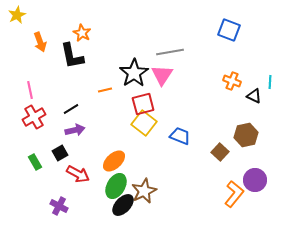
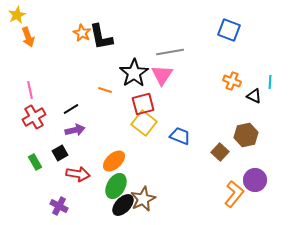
orange arrow: moved 12 px left, 5 px up
black L-shape: moved 29 px right, 19 px up
orange line: rotated 32 degrees clockwise
red arrow: rotated 20 degrees counterclockwise
brown star: moved 1 px left, 8 px down
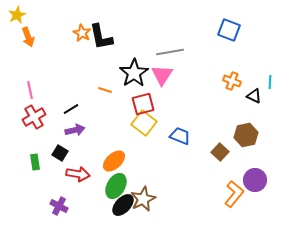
black square: rotated 28 degrees counterclockwise
green rectangle: rotated 21 degrees clockwise
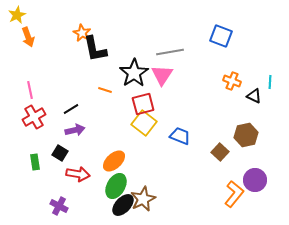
blue square: moved 8 px left, 6 px down
black L-shape: moved 6 px left, 12 px down
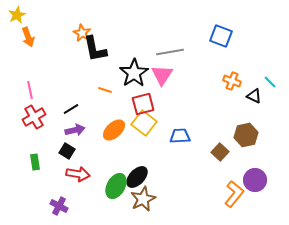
cyan line: rotated 48 degrees counterclockwise
blue trapezoid: rotated 25 degrees counterclockwise
black square: moved 7 px right, 2 px up
orange ellipse: moved 31 px up
black ellipse: moved 14 px right, 28 px up
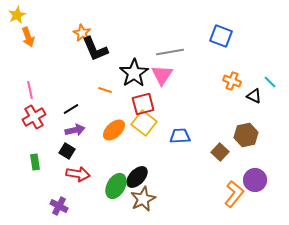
black L-shape: rotated 12 degrees counterclockwise
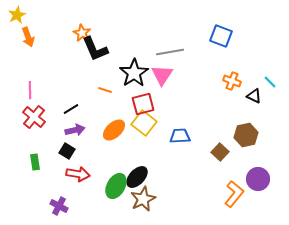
pink line: rotated 12 degrees clockwise
red cross: rotated 20 degrees counterclockwise
purple circle: moved 3 px right, 1 px up
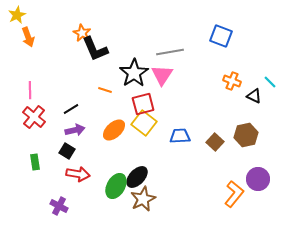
brown square: moved 5 px left, 10 px up
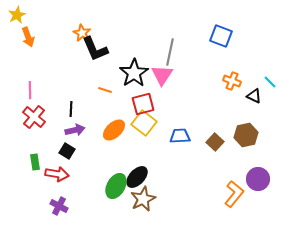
gray line: rotated 68 degrees counterclockwise
black line: rotated 56 degrees counterclockwise
red arrow: moved 21 px left
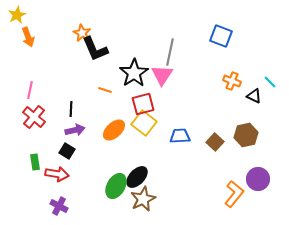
pink line: rotated 12 degrees clockwise
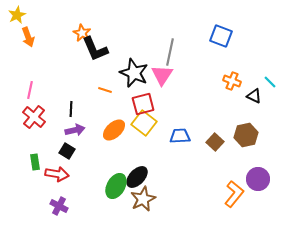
black star: rotated 16 degrees counterclockwise
